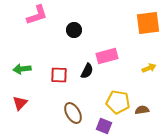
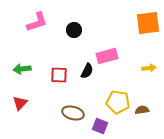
pink L-shape: moved 7 px down
yellow arrow: rotated 16 degrees clockwise
brown ellipse: rotated 45 degrees counterclockwise
purple square: moved 4 px left
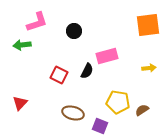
orange square: moved 2 px down
black circle: moved 1 px down
green arrow: moved 24 px up
red square: rotated 24 degrees clockwise
brown semicircle: rotated 24 degrees counterclockwise
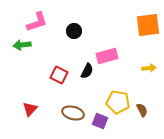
red triangle: moved 10 px right, 6 px down
brown semicircle: rotated 96 degrees clockwise
purple square: moved 5 px up
